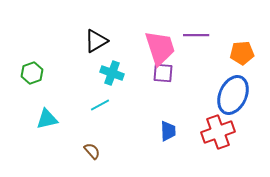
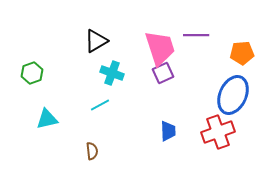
purple square: rotated 30 degrees counterclockwise
brown semicircle: rotated 36 degrees clockwise
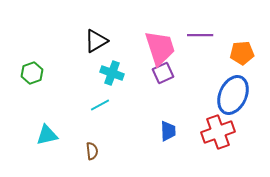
purple line: moved 4 px right
cyan triangle: moved 16 px down
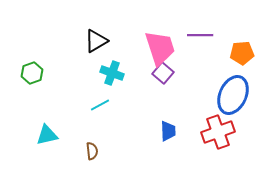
purple square: rotated 25 degrees counterclockwise
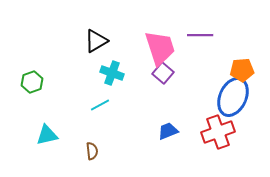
orange pentagon: moved 17 px down
green hexagon: moved 9 px down
blue ellipse: moved 2 px down
blue trapezoid: rotated 110 degrees counterclockwise
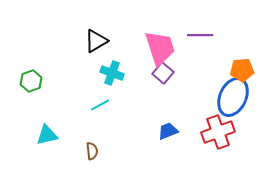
green hexagon: moved 1 px left, 1 px up
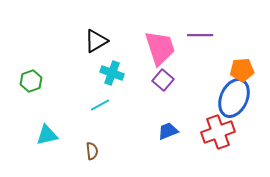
purple square: moved 7 px down
blue ellipse: moved 1 px right, 1 px down
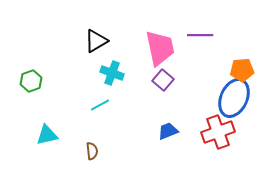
pink trapezoid: rotated 6 degrees clockwise
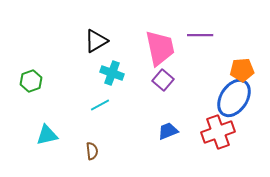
blue ellipse: rotated 9 degrees clockwise
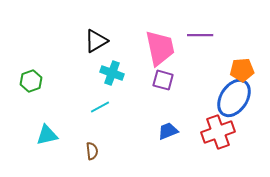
purple square: rotated 25 degrees counterclockwise
cyan line: moved 2 px down
